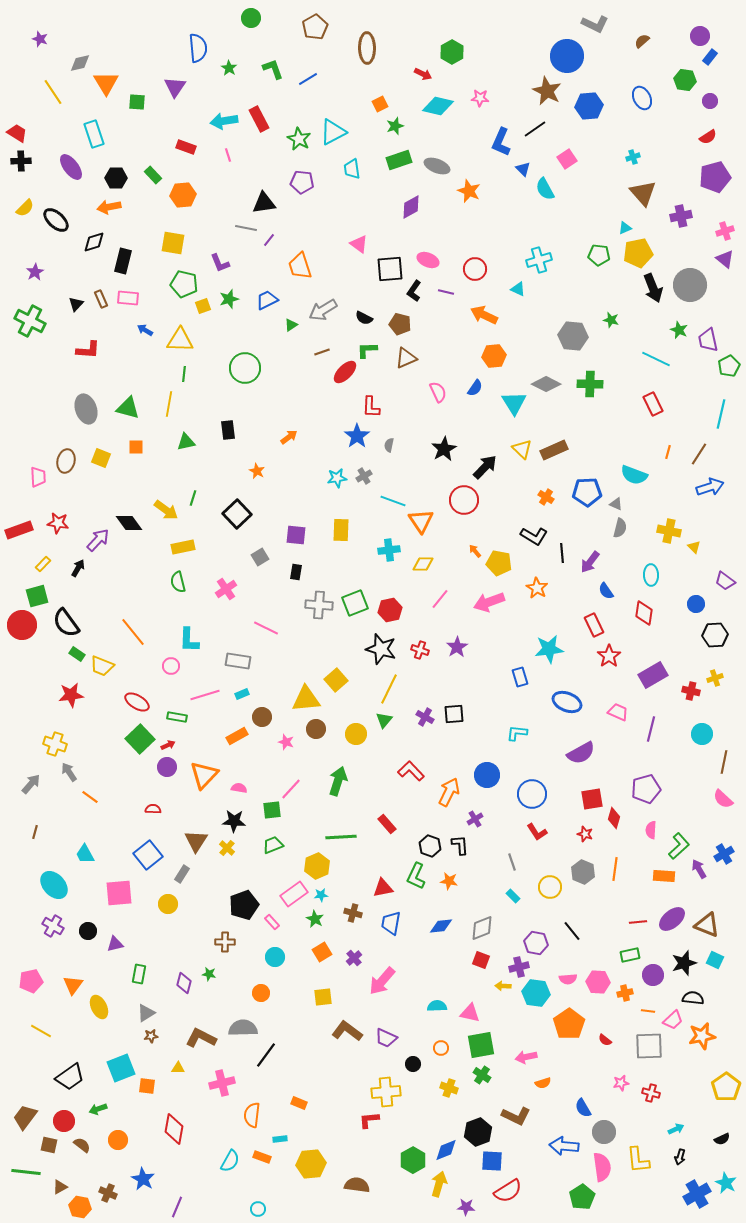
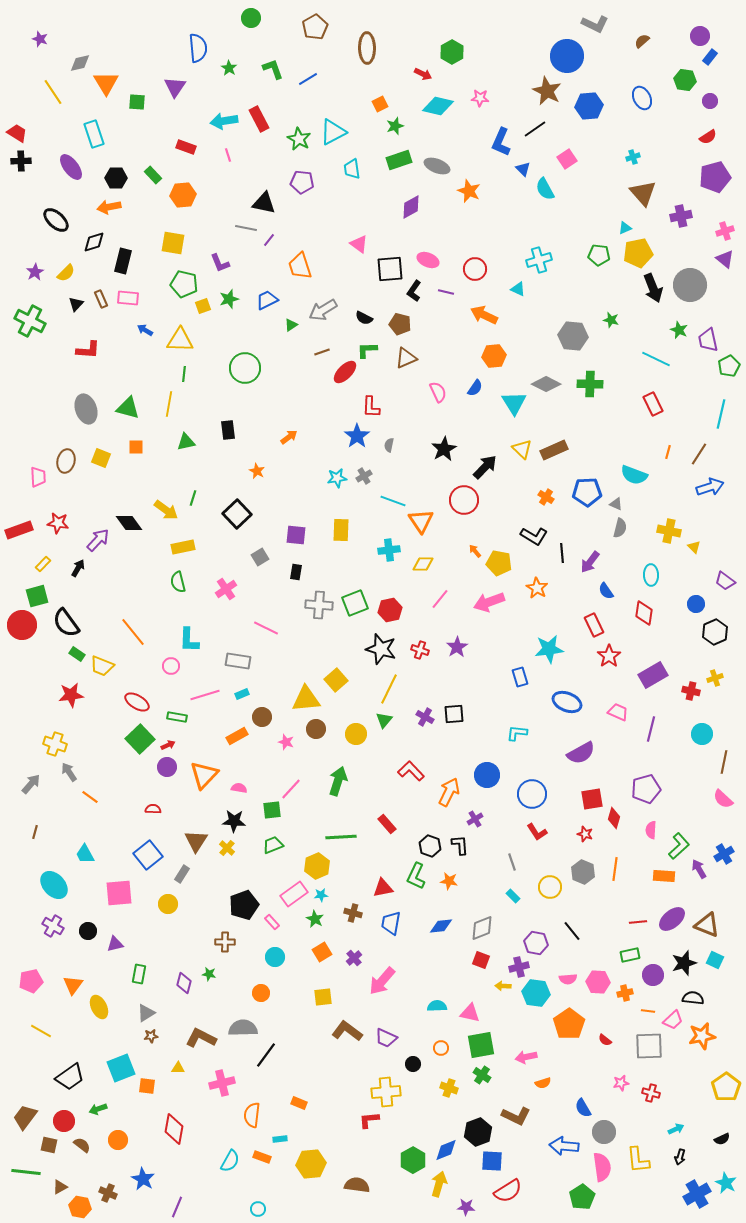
black triangle at (264, 203): rotated 20 degrees clockwise
yellow semicircle at (25, 208): moved 41 px right, 65 px down
black hexagon at (715, 635): moved 3 px up; rotated 20 degrees counterclockwise
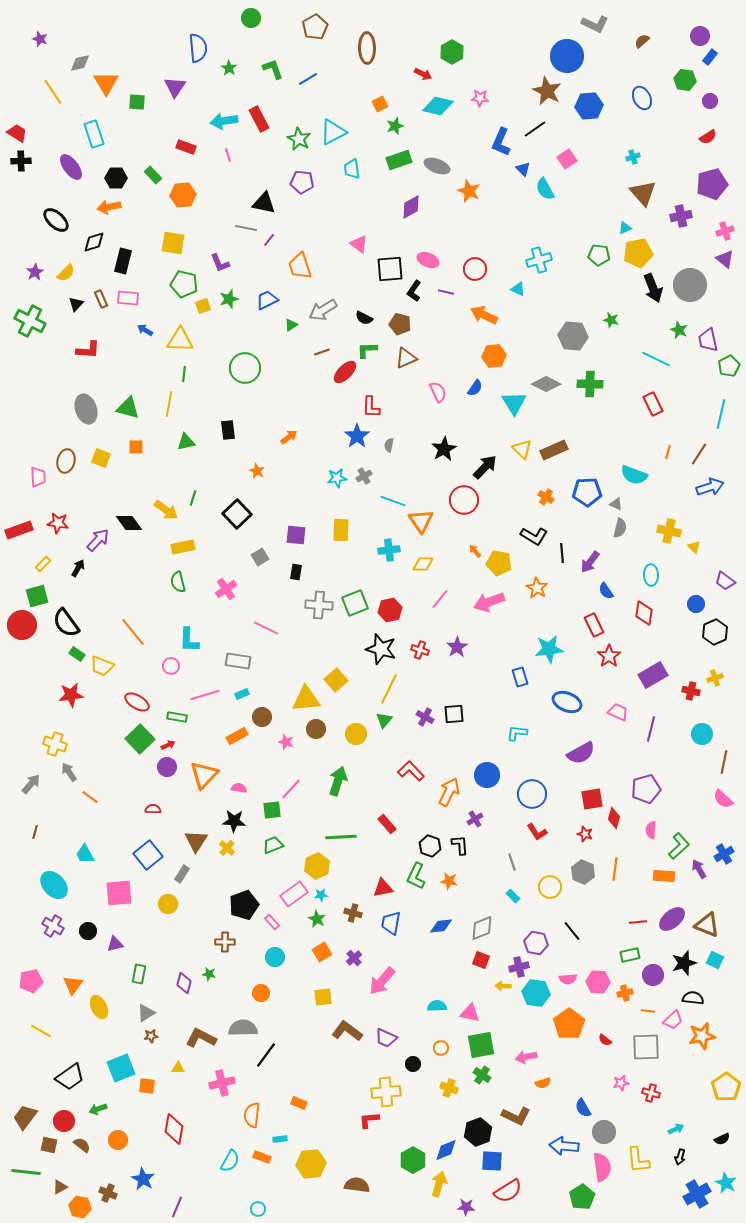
purple pentagon at (715, 177): moved 3 px left, 7 px down
green star at (315, 919): moved 2 px right
gray square at (649, 1046): moved 3 px left, 1 px down
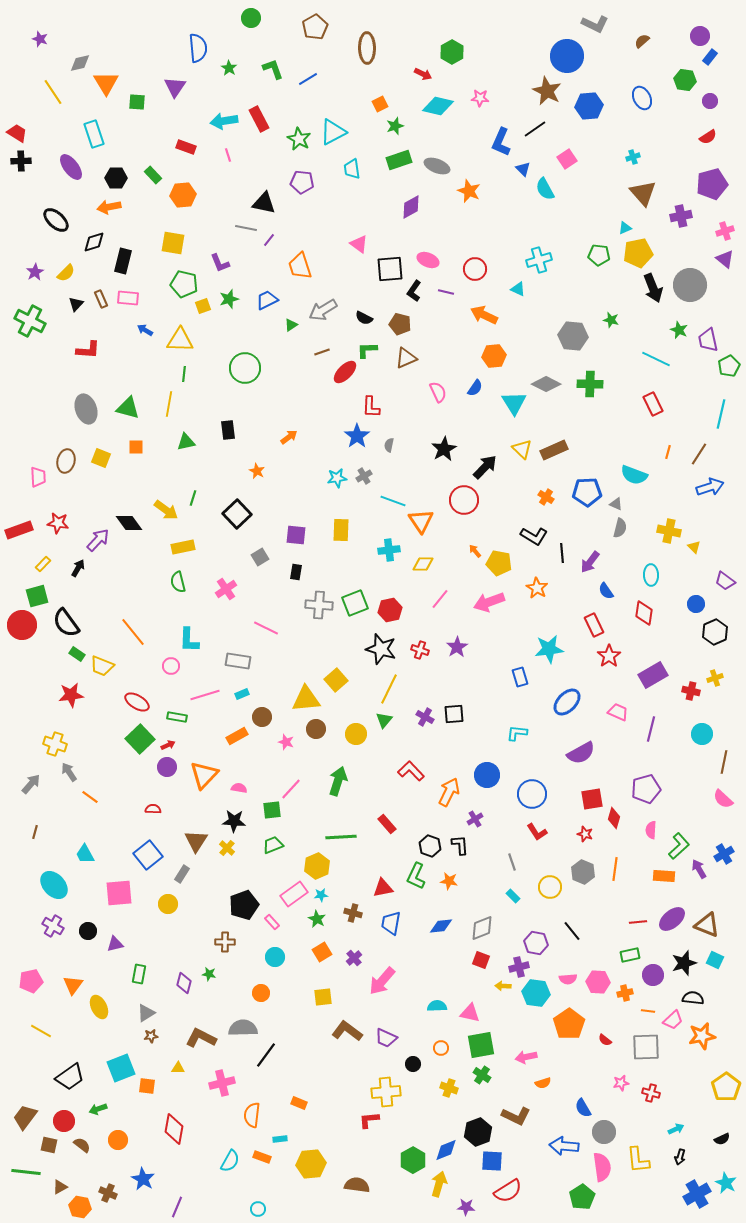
blue ellipse at (567, 702): rotated 68 degrees counterclockwise
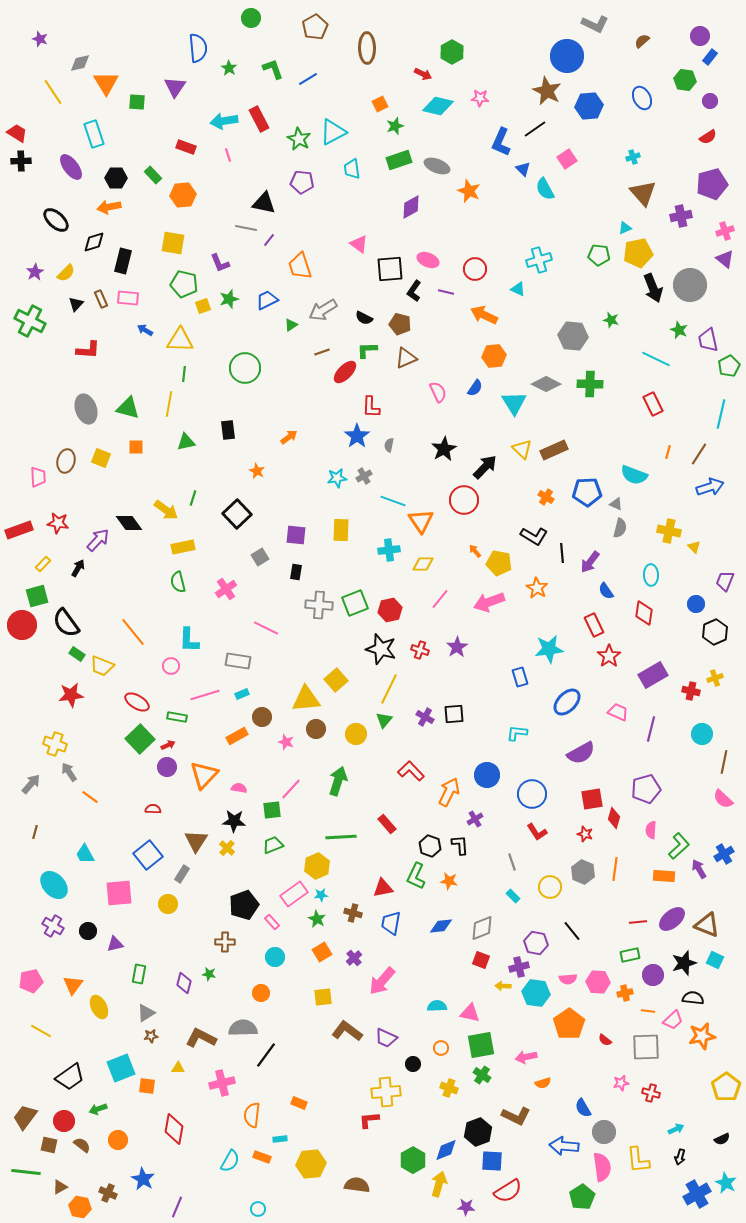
purple trapezoid at (725, 581): rotated 75 degrees clockwise
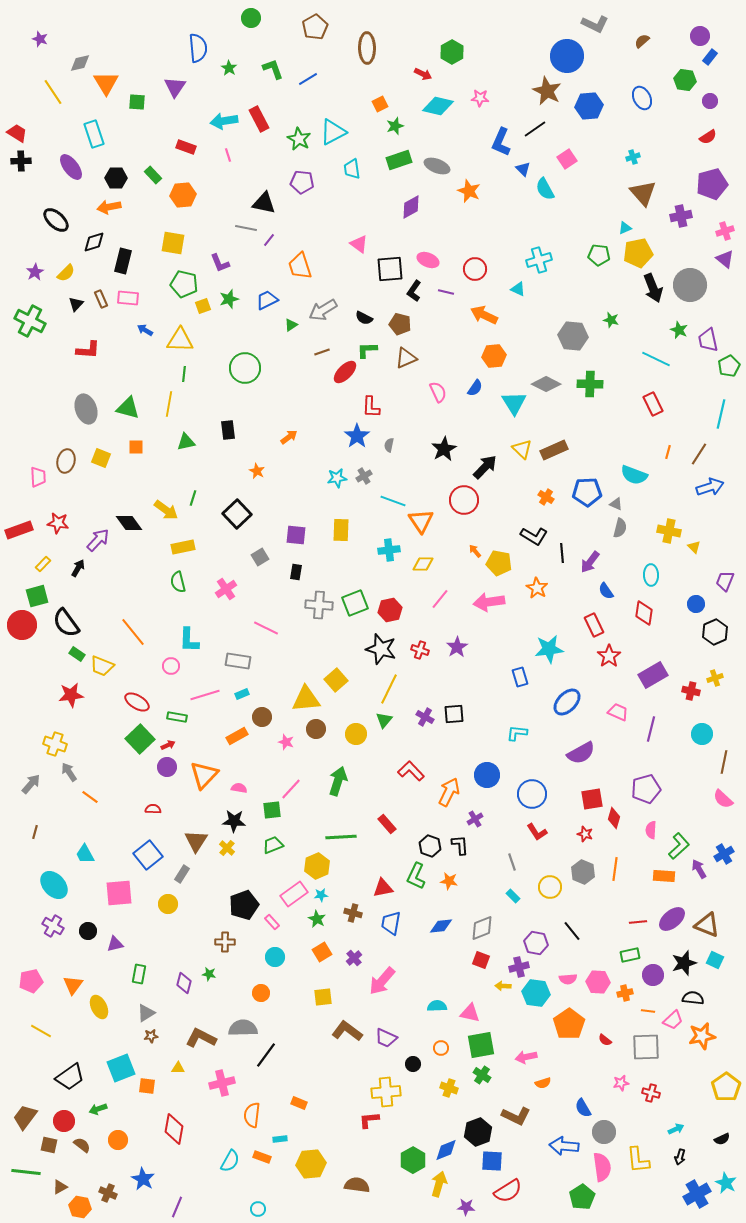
pink arrow at (489, 602): rotated 12 degrees clockwise
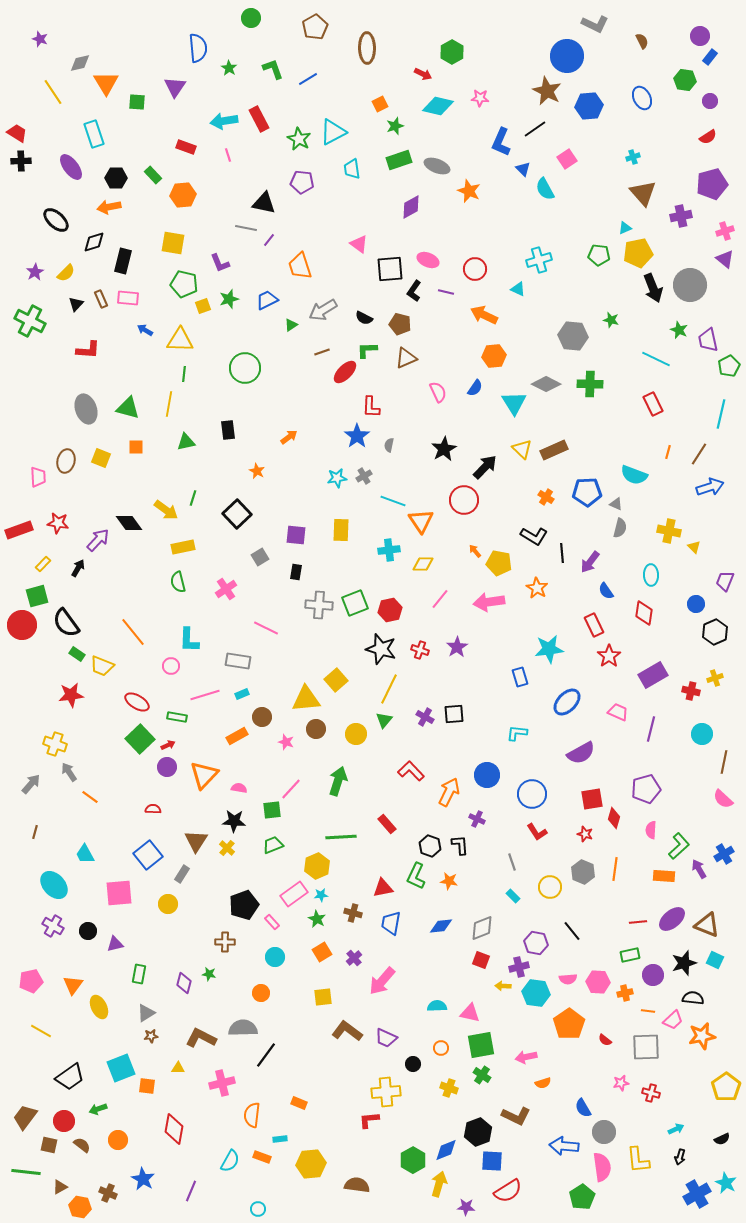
brown semicircle at (642, 41): rotated 105 degrees clockwise
purple cross at (475, 819): moved 2 px right; rotated 35 degrees counterclockwise
purple line at (177, 1207): moved 14 px right, 16 px up
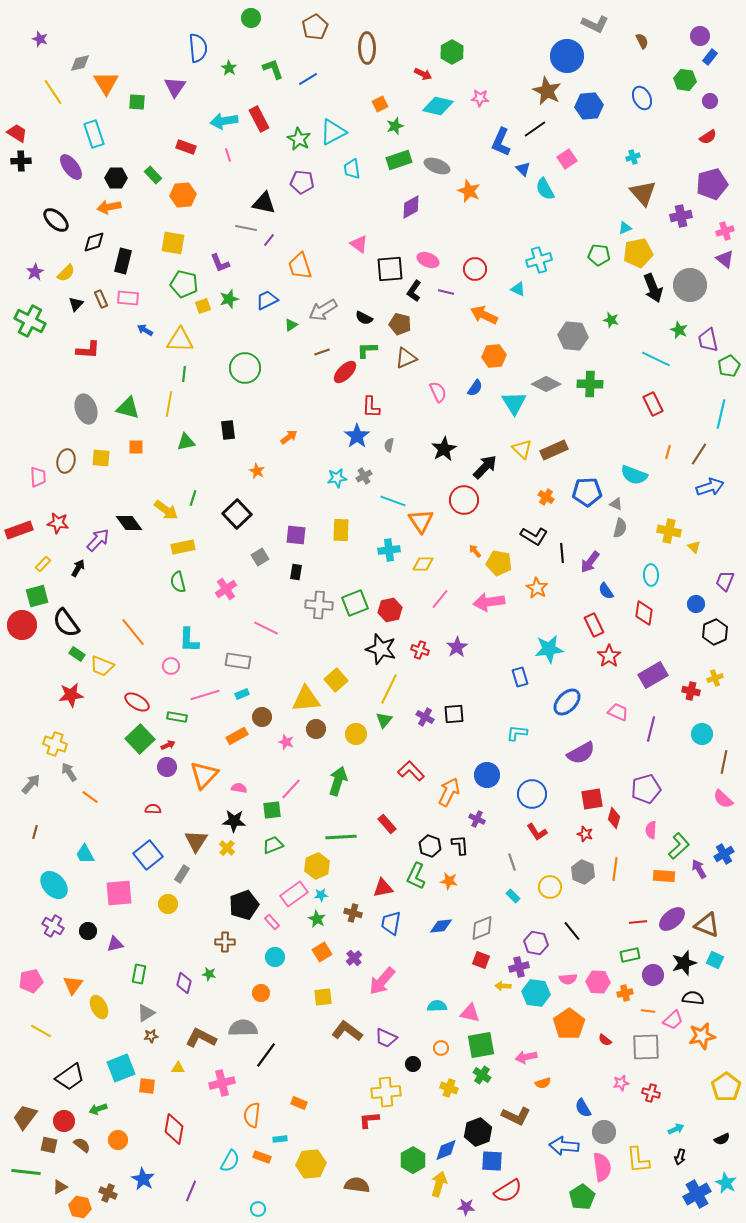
yellow square at (101, 458): rotated 18 degrees counterclockwise
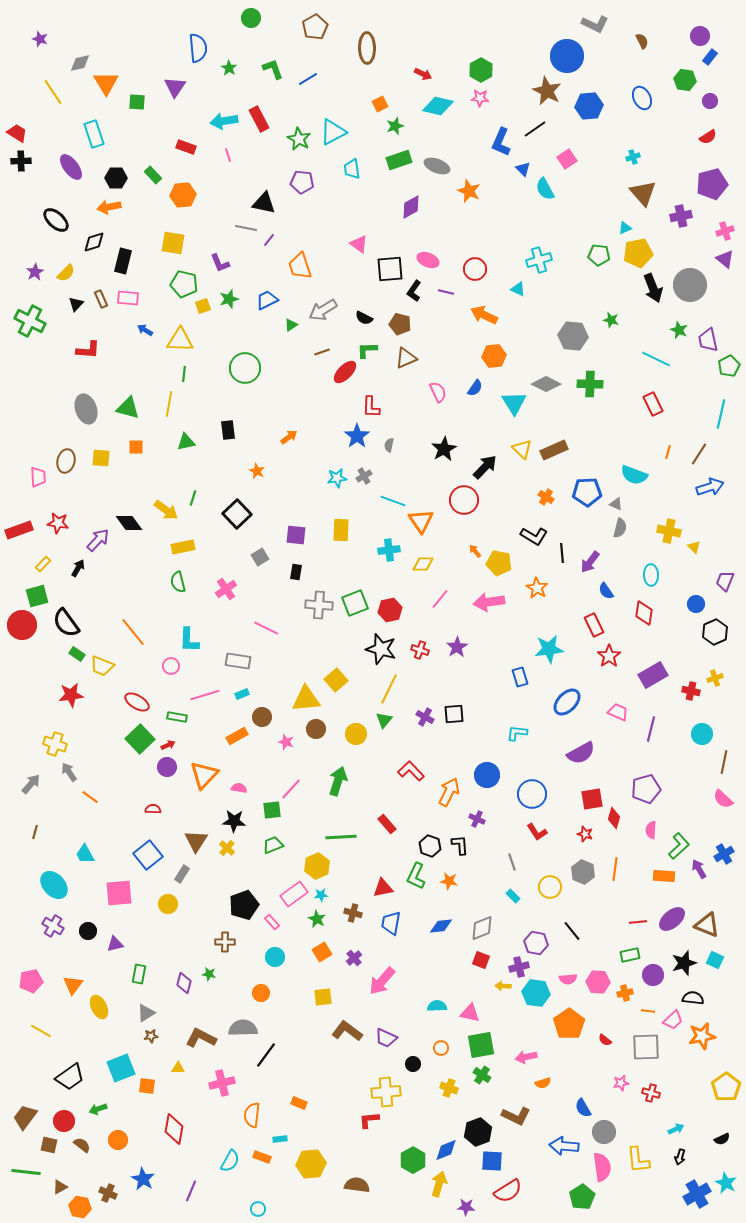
green hexagon at (452, 52): moved 29 px right, 18 px down
